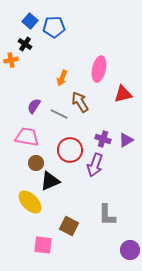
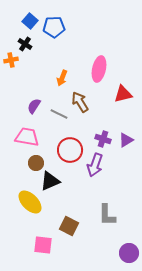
purple circle: moved 1 px left, 3 px down
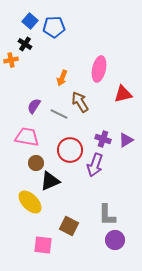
purple circle: moved 14 px left, 13 px up
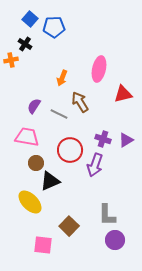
blue square: moved 2 px up
brown square: rotated 18 degrees clockwise
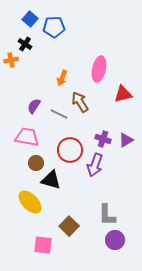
black triangle: moved 1 px right, 1 px up; rotated 40 degrees clockwise
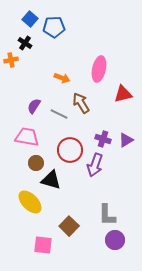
black cross: moved 1 px up
orange arrow: rotated 91 degrees counterclockwise
brown arrow: moved 1 px right, 1 px down
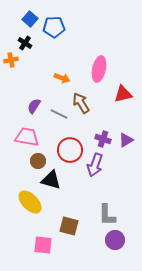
brown circle: moved 2 px right, 2 px up
brown square: rotated 30 degrees counterclockwise
